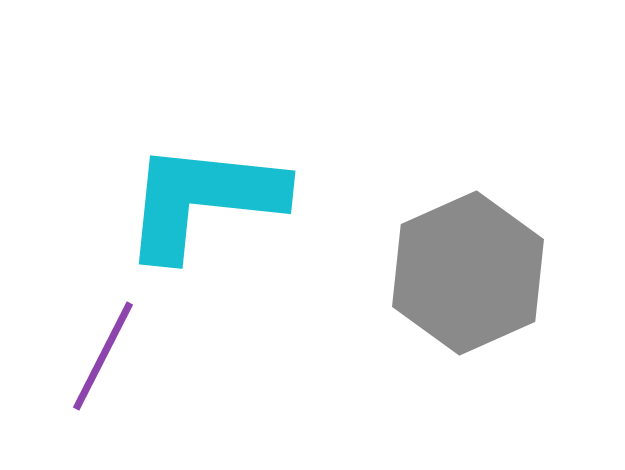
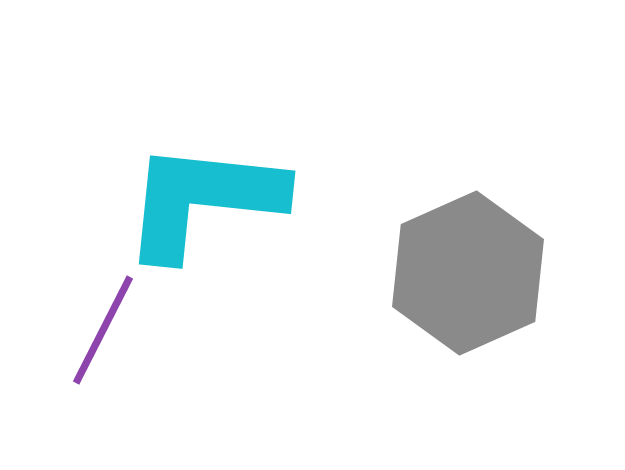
purple line: moved 26 px up
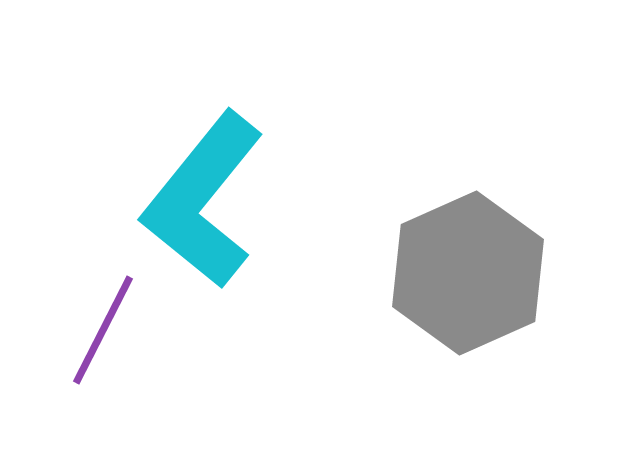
cyan L-shape: rotated 57 degrees counterclockwise
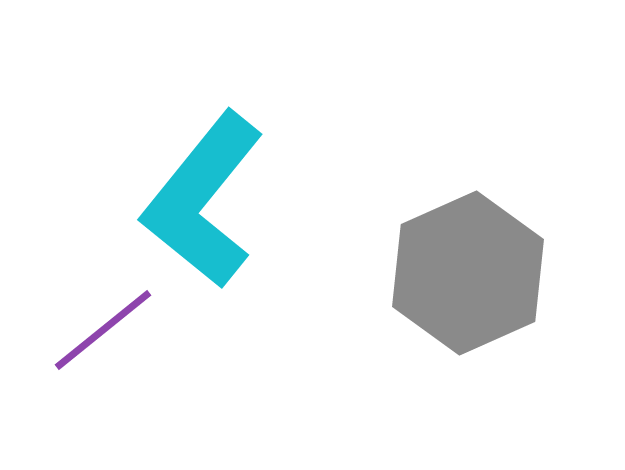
purple line: rotated 24 degrees clockwise
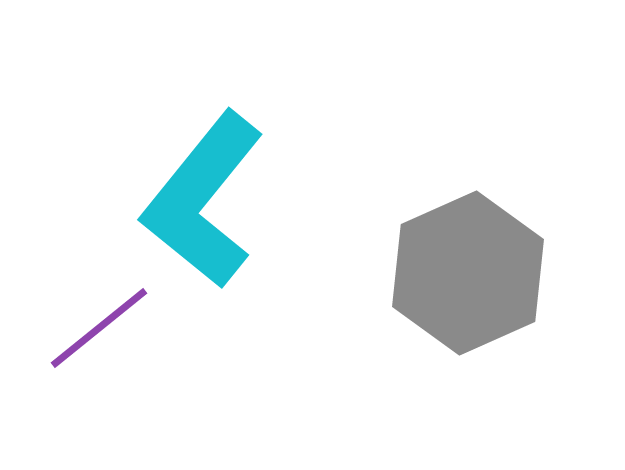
purple line: moved 4 px left, 2 px up
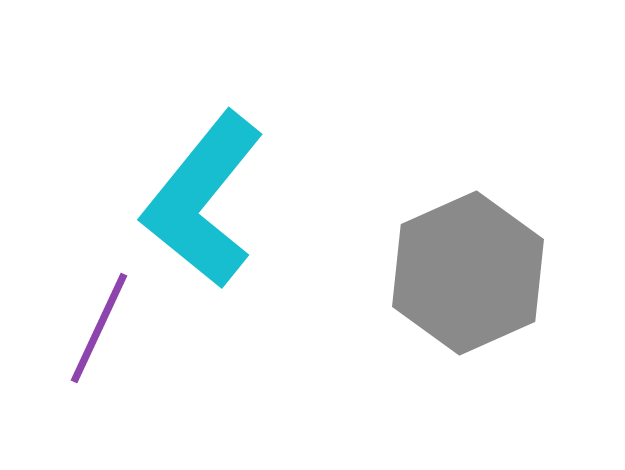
purple line: rotated 26 degrees counterclockwise
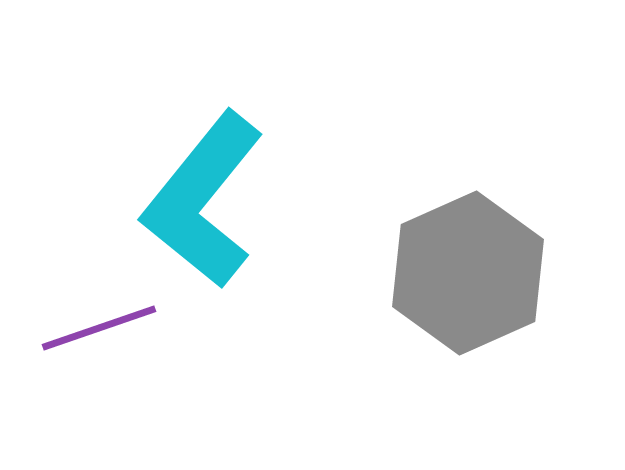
purple line: rotated 46 degrees clockwise
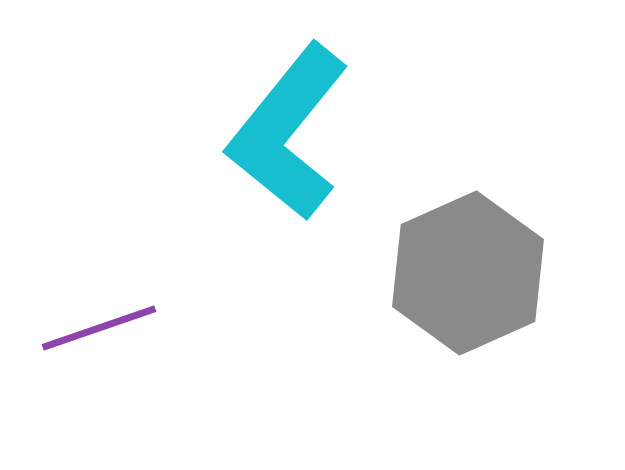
cyan L-shape: moved 85 px right, 68 px up
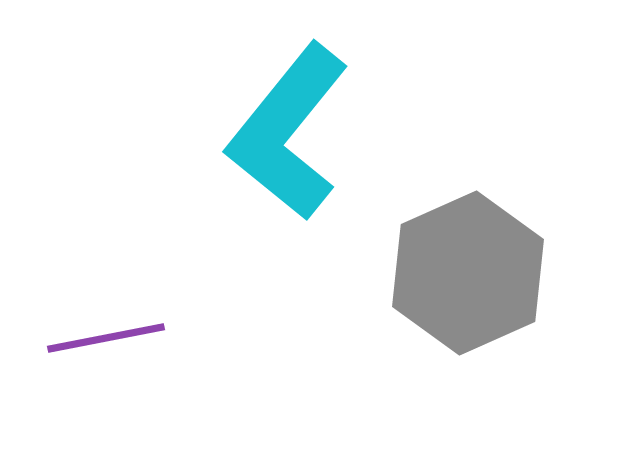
purple line: moved 7 px right, 10 px down; rotated 8 degrees clockwise
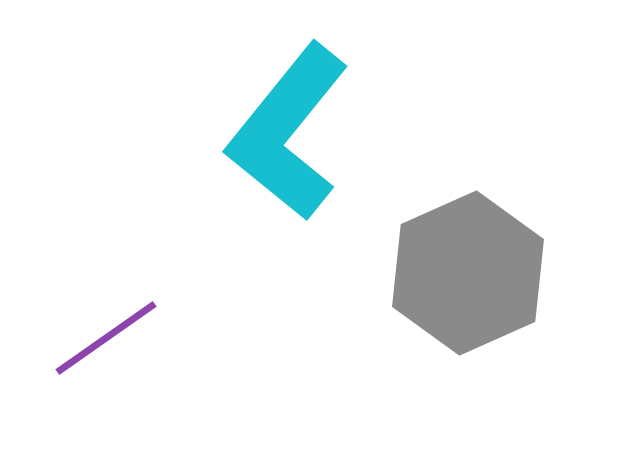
purple line: rotated 24 degrees counterclockwise
